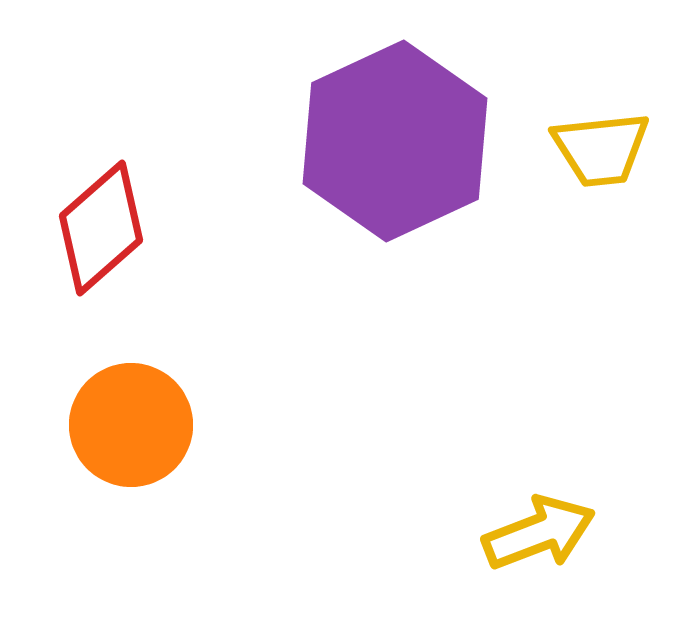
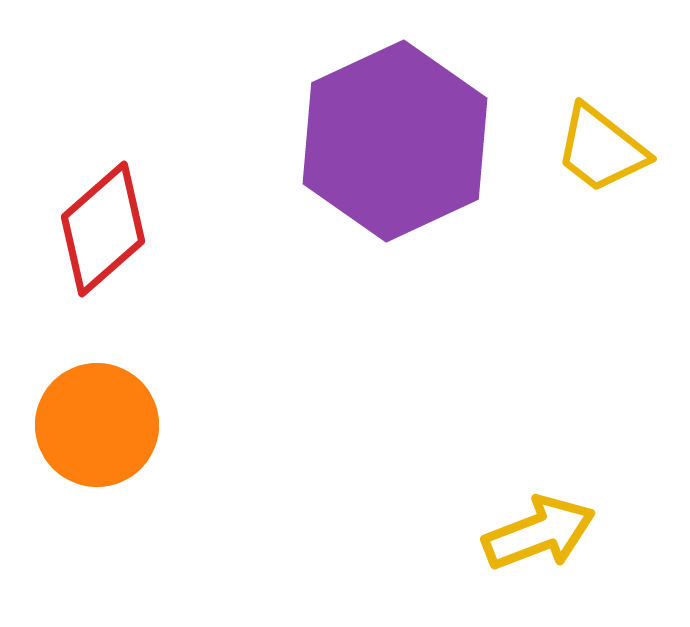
yellow trapezoid: rotated 44 degrees clockwise
red diamond: moved 2 px right, 1 px down
orange circle: moved 34 px left
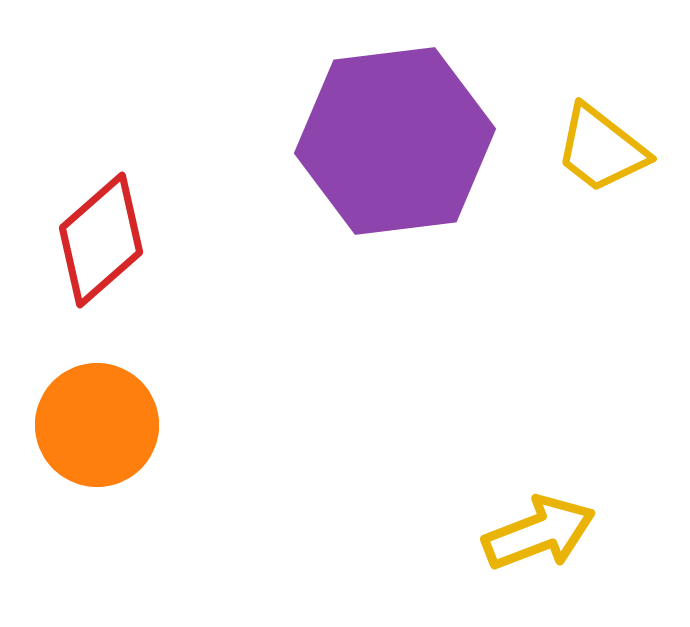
purple hexagon: rotated 18 degrees clockwise
red diamond: moved 2 px left, 11 px down
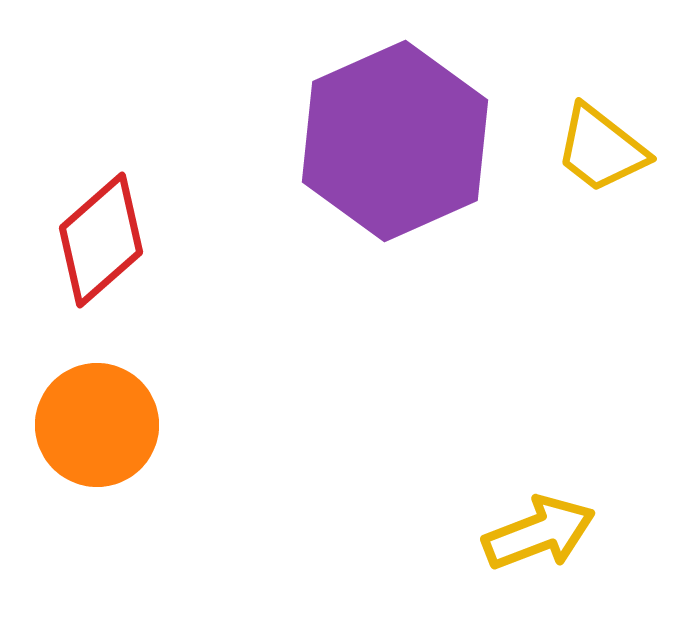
purple hexagon: rotated 17 degrees counterclockwise
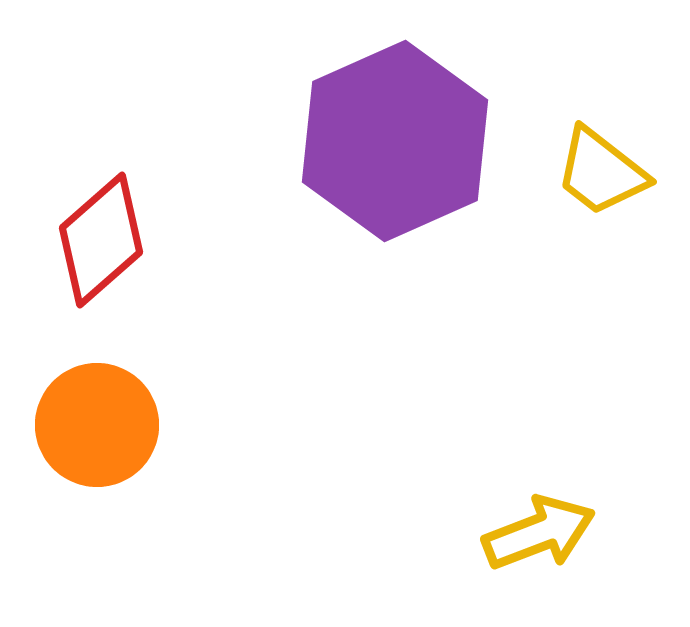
yellow trapezoid: moved 23 px down
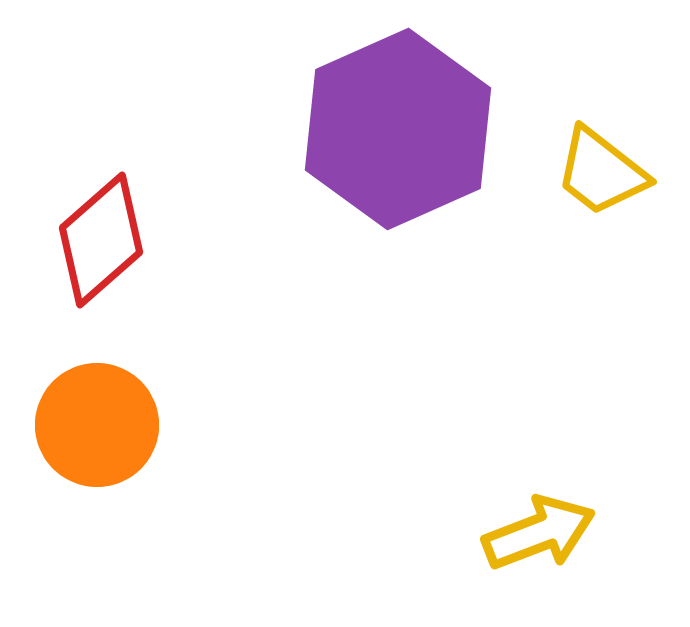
purple hexagon: moved 3 px right, 12 px up
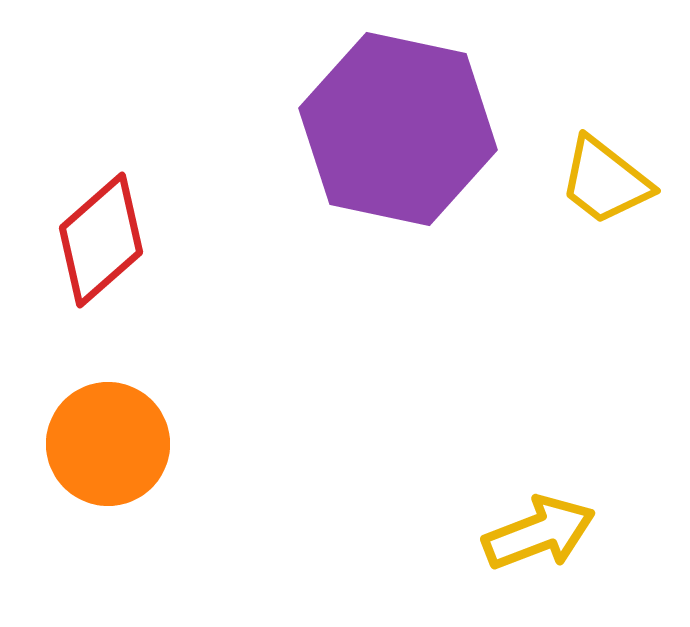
purple hexagon: rotated 24 degrees counterclockwise
yellow trapezoid: moved 4 px right, 9 px down
orange circle: moved 11 px right, 19 px down
